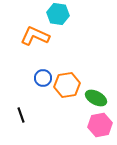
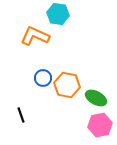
orange hexagon: rotated 20 degrees clockwise
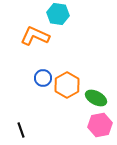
orange hexagon: rotated 20 degrees clockwise
black line: moved 15 px down
